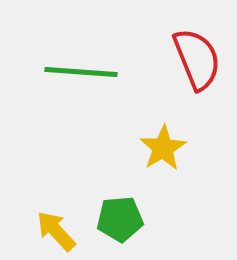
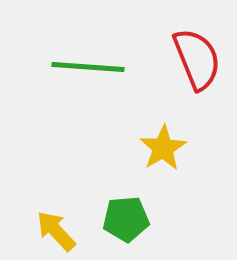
green line: moved 7 px right, 5 px up
green pentagon: moved 6 px right
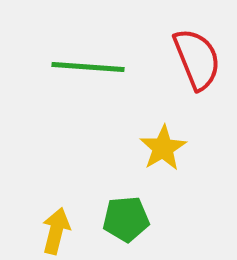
yellow arrow: rotated 57 degrees clockwise
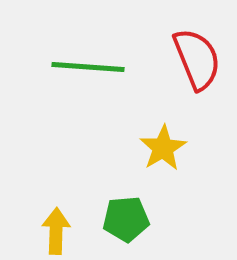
yellow arrow: rotated 12 degrees counterclockwise
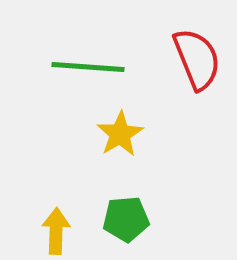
yellow star: moved 43 px left, 14 px up
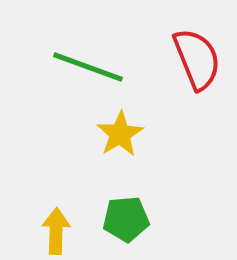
green line: rotated 16 degrees clockwise
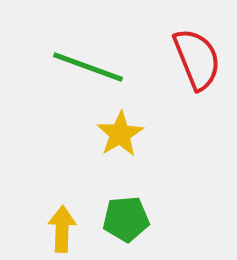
yellow arrow: moved 6 px right, 2 px up
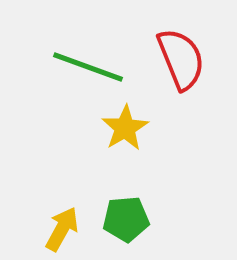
red semicircle: moved 16 px left
yellow star: moved 5 px right, 6 px up
yellow arrow: rotated 27 degrees clockwise
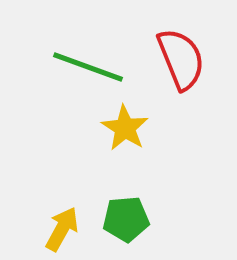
yellow star: rotated 9 degrees counterclockwise
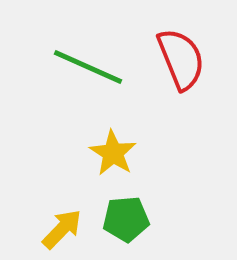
green line: rotated 4 degrees clockwise
yellow star: moved 12 px left, 25 px down
yellow arrow: rotated 15 degrees clockwise
